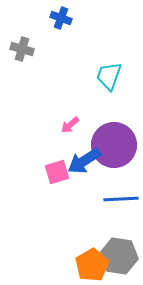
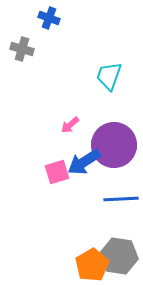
blue cross: moved 12 px left
blue arrow: moved 1 px down
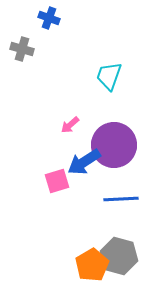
pink square: moved 9 px down
gray hexagon: rotated 6 degrees clockwise
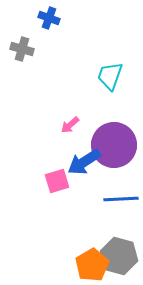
cyan trapezoid: moved 1 px right
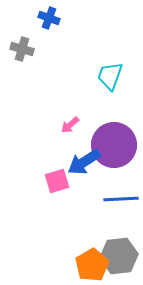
gray hexagon: rotated 21 degrees counterclockwise
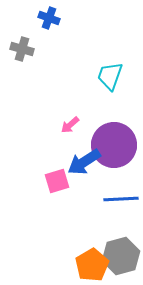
gray hexagon: moved 2 px right; rotated 9 degrees counterclockwise
